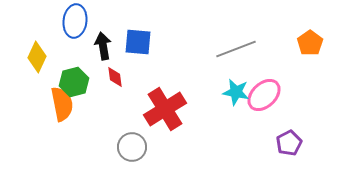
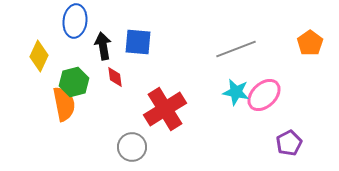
yellow diamond: moved 2 px right, 1 px up
orange semicircle: moved 2 px right
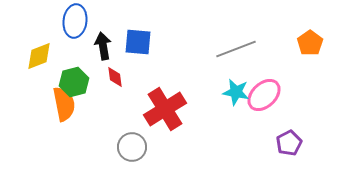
yellow diamond: rotated 44 degrees clockwise
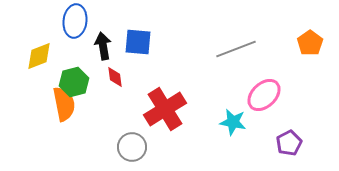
cyan star: moved 3 px left, 30 px down
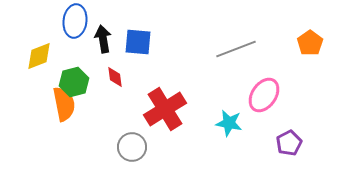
black arrow: moved 7 px up
pink ellipse: rotated 12 degrees counterclockwise
cyan star: moved 4 px left, 1 px down
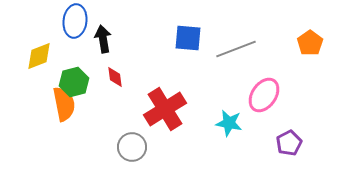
blue square: moved 50 px right, 4 px up
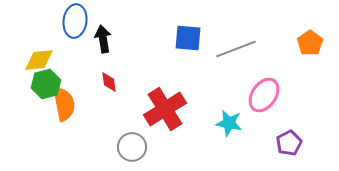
yellow diamond: moved 4 px down; rotated 16 degrees clockwise
red diamond: moved 6 px left, 5 px down
green hexagon: moved 28 px left, 2 px down
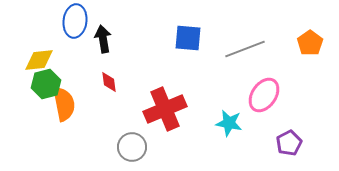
gray line: moved 9 px right
red cross: rotated 9 degrees clockwise
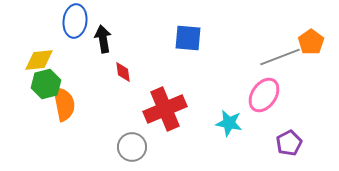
orange pentagon: moved 1 px right, 1 px up
gray line: moved 35 px right, 8 px down
red diamond: moved 14 px right, 10 px up
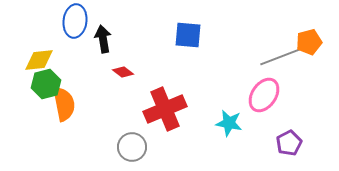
blue square: moved 3 px up
orange pentagon: moved 2 px left; rotated 20 degrees clockwise
red diamond: rotated 45 degrees counterclockwise
